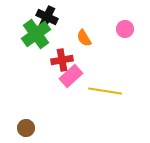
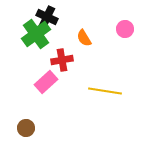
pink rectangle: moved 25 px left, 6 px down
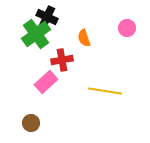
pink circle: moved 2 px right, 1 px up
orange semicircle: rotated 12 degrees clockwise
brown circle: moved 5 px right, 5 px up
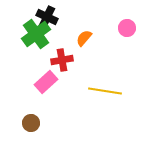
orange semicircle: rotated 60 degrees clockwise
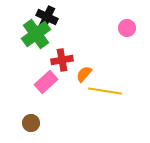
orange semicircle: moved 36 px down
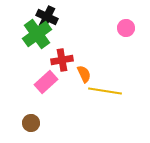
pink circle: moved 1 px left
green cross: moved 1 px right
orange semicircle: rotated 114 degrees clockwise
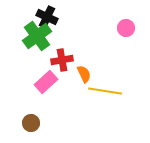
green cross: moved 2 px down
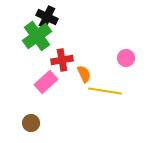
pink circle: moved 30 px down
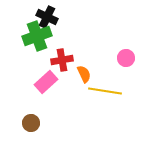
green cross: rotated 16 degrees clockwise
